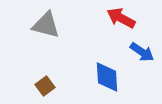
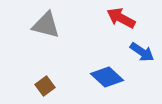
blue diamond: rotated 44 degrees counterclockwise
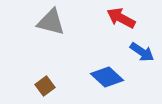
gray triangle: moved 5 px right, 3 px up
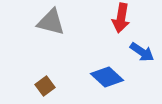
red arrow: rotated 108 degrees counterclockwise
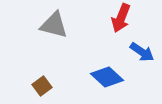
red arrow: rotated 12 degrees clockwise
gray triangle: moved 3 px right, 3 px down
brown square: moved 3 px left
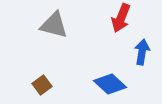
blue arrow: rotated 115 degrees counterclockwise
blue diamond: moved 3 px right, 7 px down
brown square: moved 1 px up
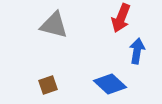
blue arrow: moved 5 px left, 1 px up
brown square: moved 6 px right; rotated 18 degrees clockwise
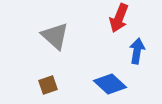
red arrow: moved 2 px left
gray triangle: moved 1 px right, 11 px down; rotated 28 degrees clockwise
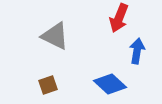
gray triangle: rotated 16 degrees counterclockwise
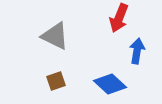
brown square: moved 8 px right, 4 px up
